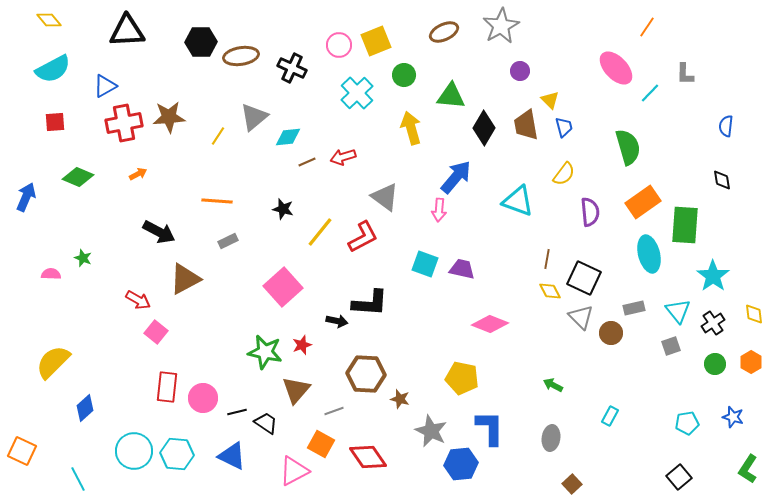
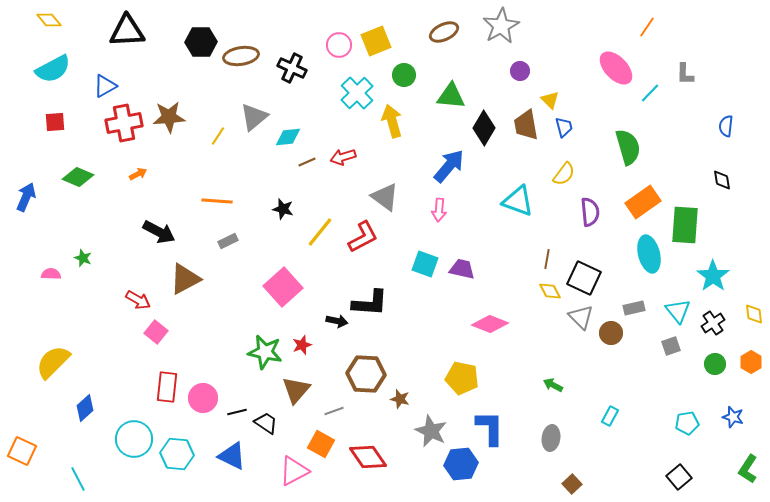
yellow arrow at (411, 128): moved 19 px left, 7 px up
blue arrow at (456, 177): moved 7 px left, 11 px up
cyan circle at (134, 451): moved 12 px up
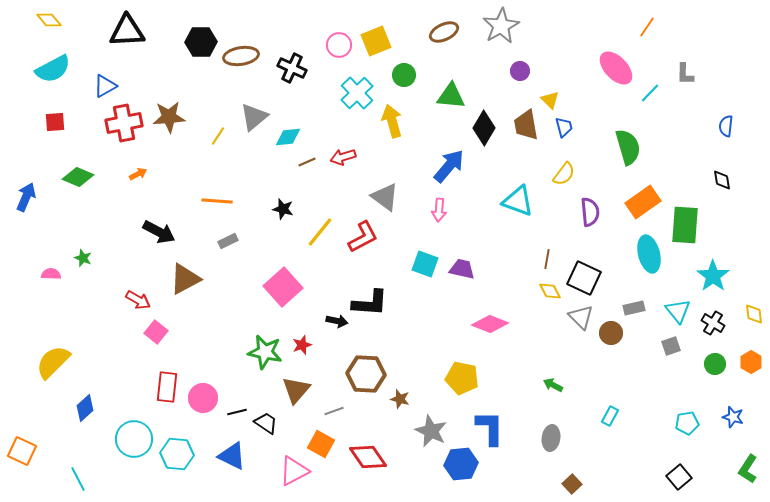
black cross at (713, 323): rotated 25 degrees counterclockwise
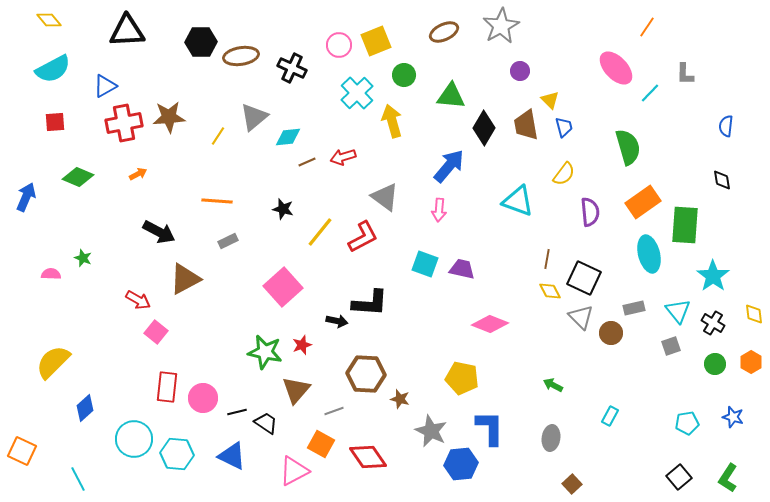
green L-shape at (748, 469): moved 20 px left, 9 px down
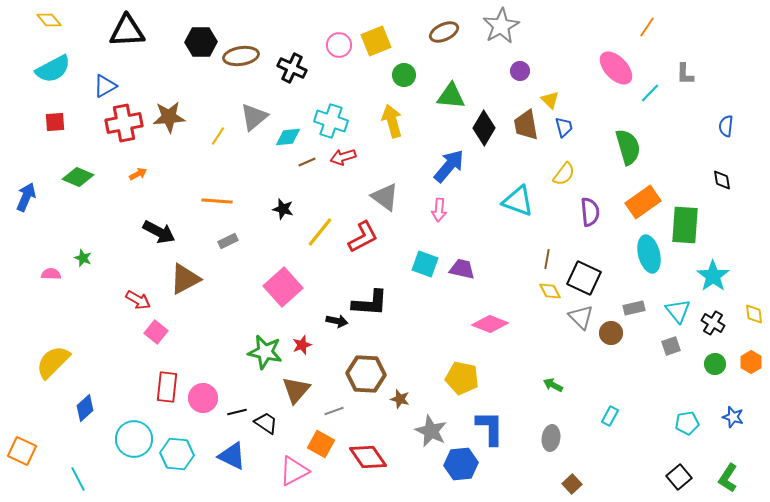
cyan cross at (357, 93): moved 26 px left, 28 px down; rotated 28 degrees counterclockwise
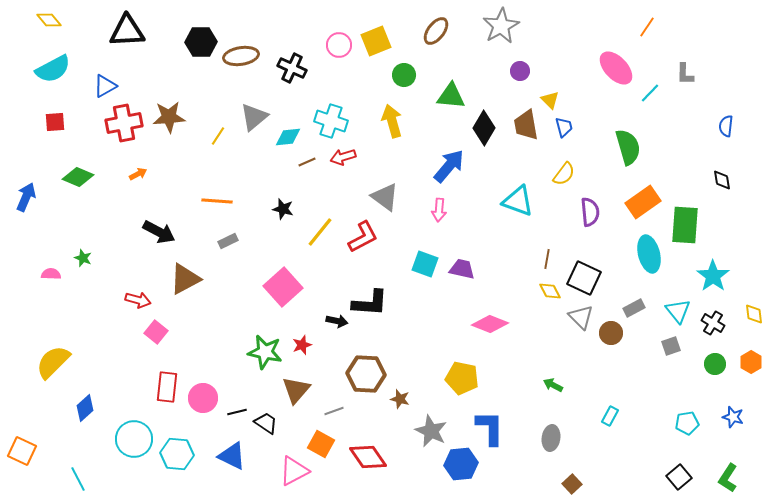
brown ellipse at (444, 32): moved 8 px left, 1 px up; rotated 28 degrees counterclockwise
red arrow at (138, 300): rotated 15 degrees counterclockwise
gray rectangle at (634, 308): rotated 15 degrees counterclockwise
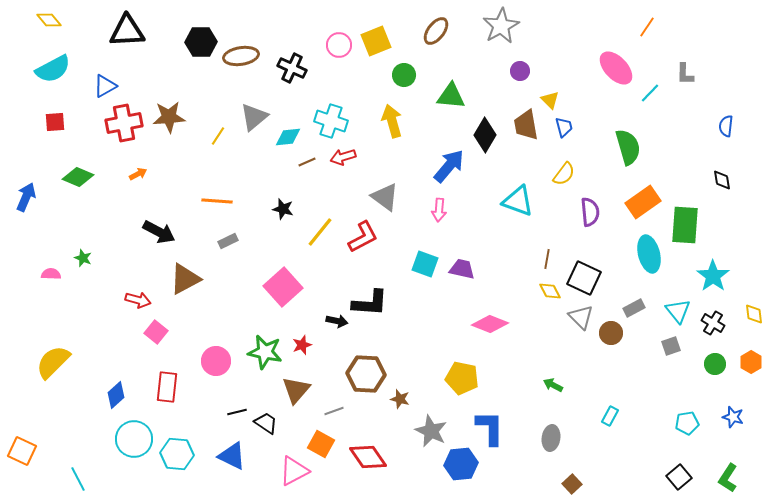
black diamond at (484, 128): moved 1 px right, 7 px down
pink circle at (203, 398): moved 13 px right, 37 px up
blue diamond at (85, 408): moved 31 px right, 13 px up
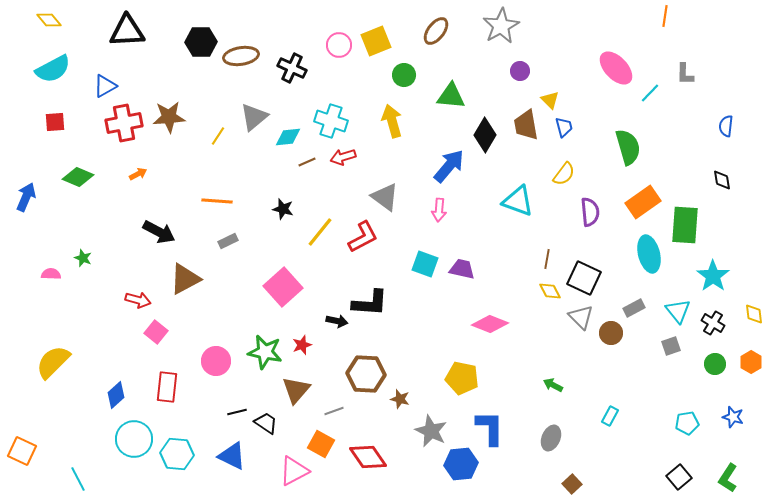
orange line at (647, 27): moved 18 px right, 11 px up; rotated 25 degrees counterclockwise
gray ellipse at (551, 438): rotated 15 degrees clockwise
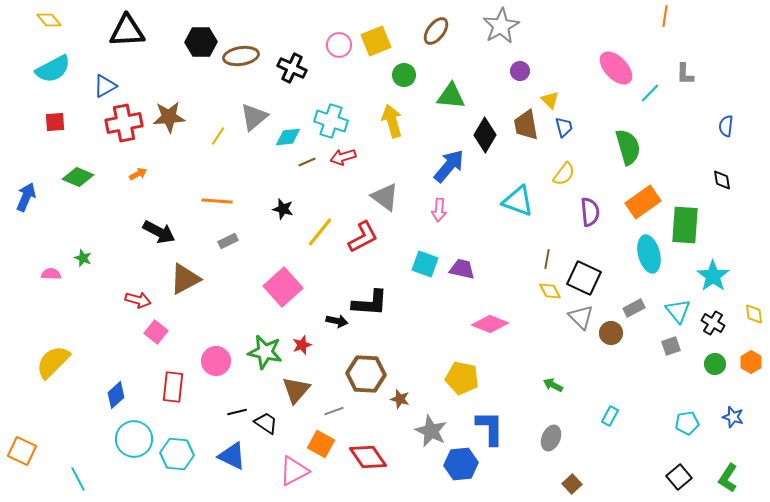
red rectangle at (167, 387): moved 6 px right
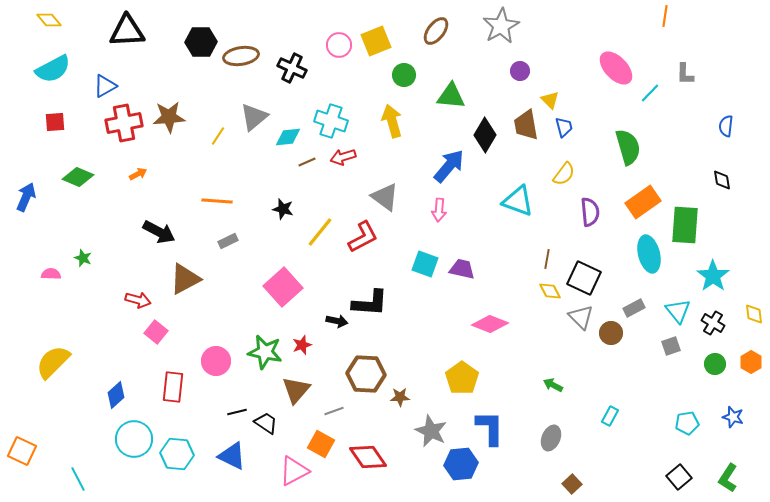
yellow pentagon at (462, 378): rotated 24 degrees clockwise
brown star at (400, 399): moved 2 px up; rotated 18 degrees counterclockwise
